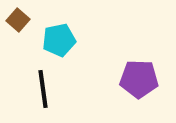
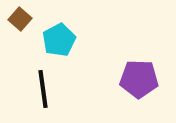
brown square: moved 2 px right, 1 px up
cyan pentagon: rotated 16 degrees counterclockwise
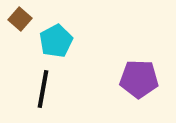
cyan pentagon: moved 3 px left, 1 px down
black line: rotated 18 degrees clockwise
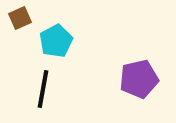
brown square: moved 1 px up; rotated 25 degrees clockwise
purple pentagon: rotated 15 degrees counterclockwise
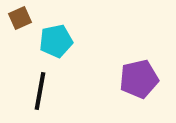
cyan pentagon: rotated 16 degrees clockwise
black line: moved 3 px left, 2 px down
